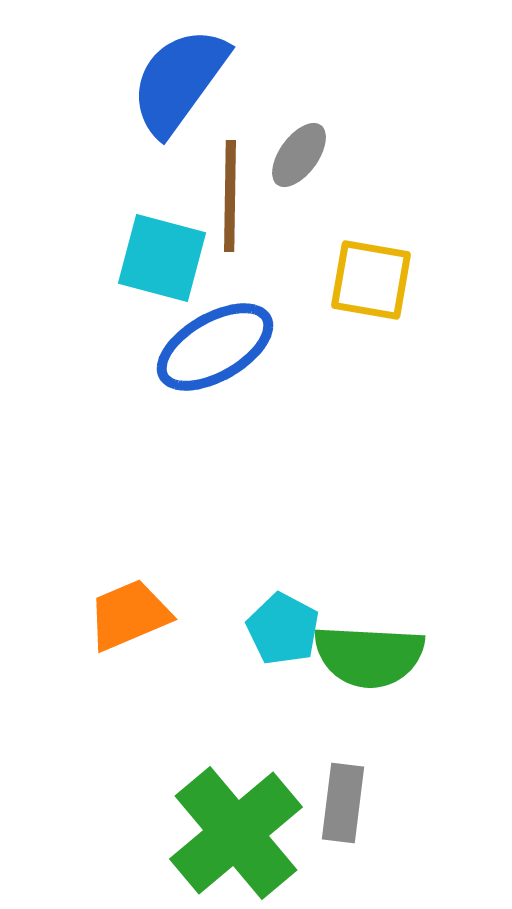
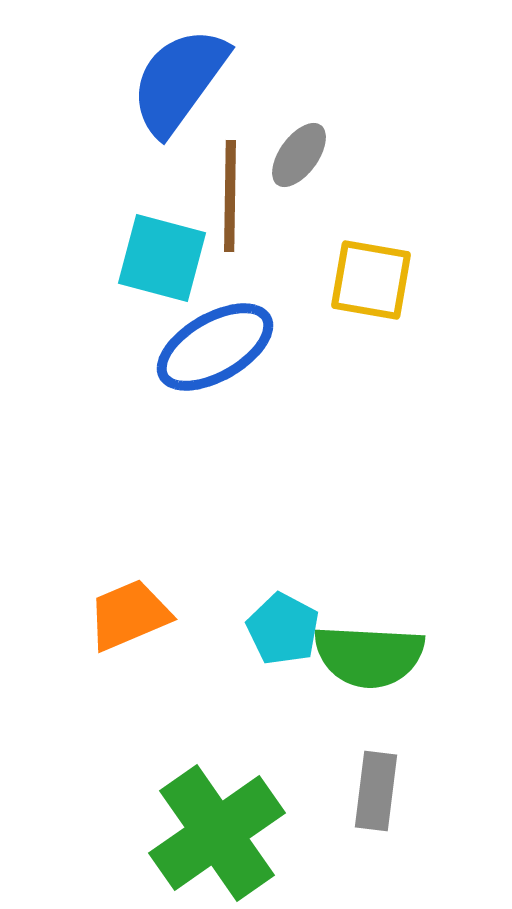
gray rectangle: moved 33 px right, 12 px up
green cross: moved 19 px left; rotated 5 degrees clockwise
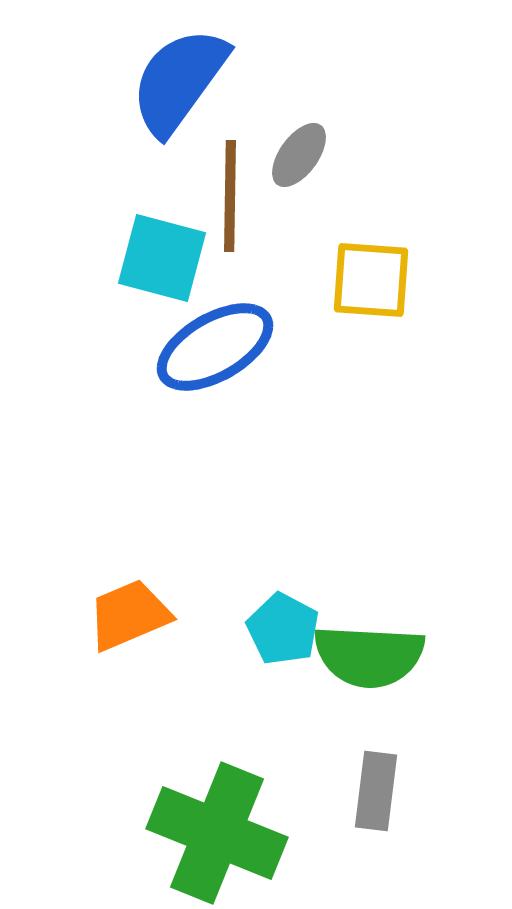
yellow square: rotated 6 degrees counterclockwise
green cross: rotated 33 degrees counterclockwise
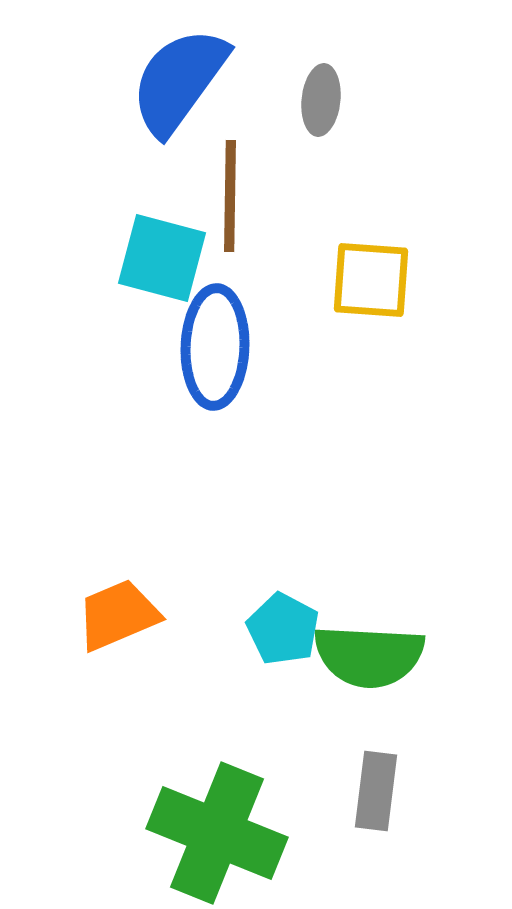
gray ellipse: moved 22 px right, 55 px up; rotated 30 degrees counterclockwise
blue ellipse: rotated 58 degrees counterclockwise
orange trapezoid: moved 11 px left
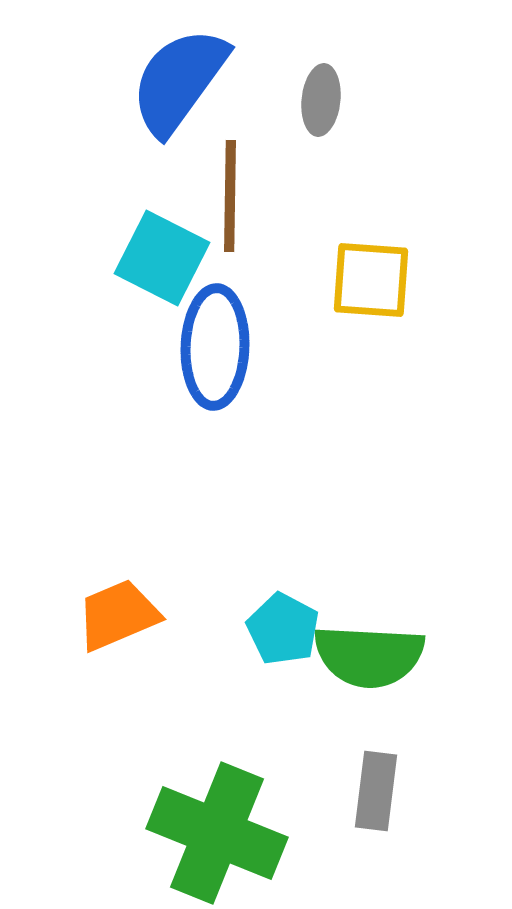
cyan square: rotated 12 degrees clockwise
